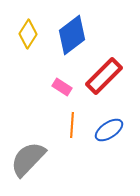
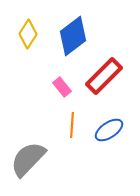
blue diamond: moved 1 px right, 1 px down
pink rectangle: rotated 18 degrees clockwise
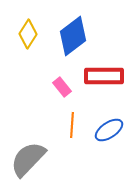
red rectangle: rotated 45 degrees clockwise
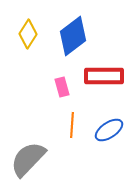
pink rectangle: rotated 24 degrees clockwise
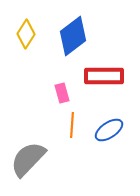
yellow diamond: moved 2 px left
pink rectangle: moved 6 px down
